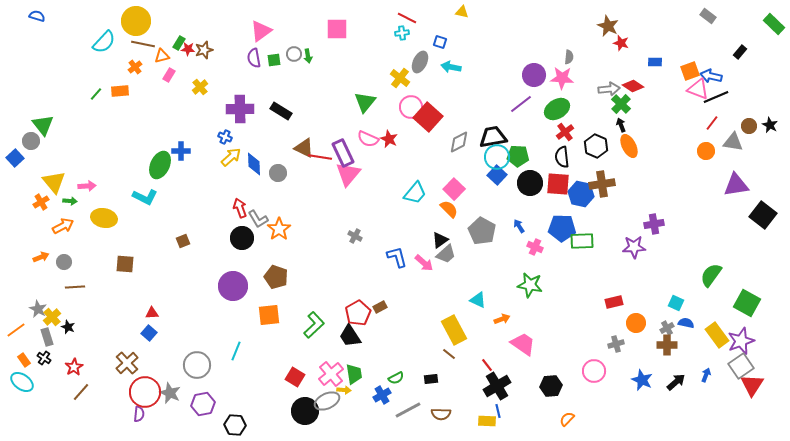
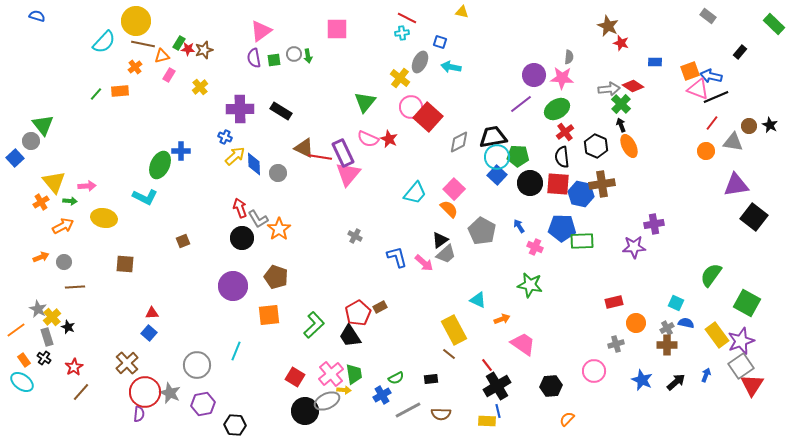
yellow arrow at (231, 157): moved 4 px right, 1 px up
black square at (763, 215): moved 9 px left, 2 px down
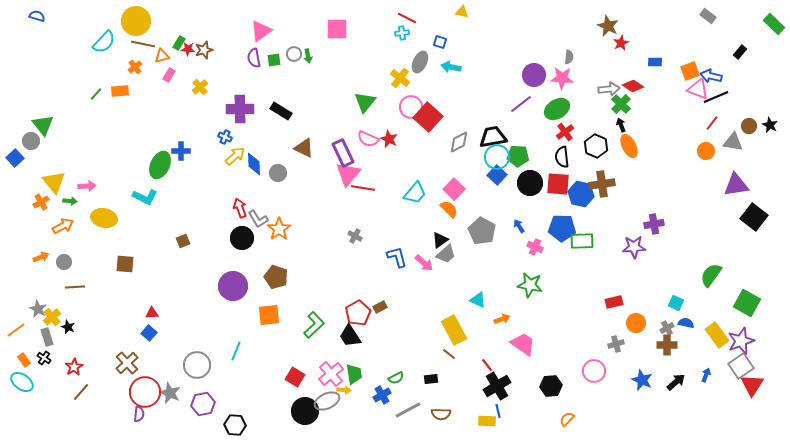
red star at (621, 43): rotated 28 degrees clockwise
red line at (320, 157): moved 43 px right, 31 px down
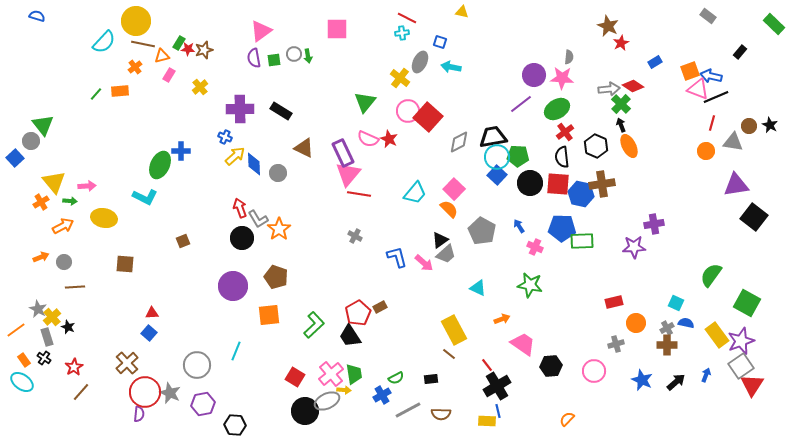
blue rectangle at (655, 62): rotated 32 degrees counterclockwise
pink circle at (411, 107): moved 3 px left, 4 px down
red line at (712, 123): rotated 21 degrees counterclockwise
red line at (363, 188): moved 4 px left, 6 px down
cyan triangle at (478, 300): moved 12 px up
black hexagon at (551, 386): moved 20 px up
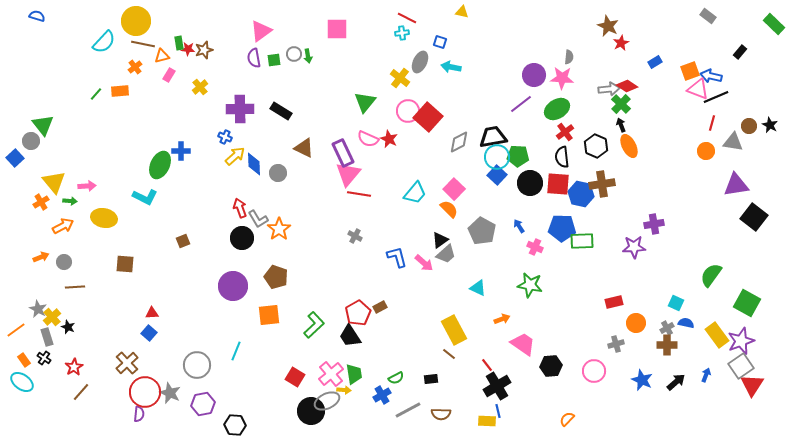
green rectangle at (179, 43): rotated 40 degrees counterclockwise
red diamond at (633, 86): moved 6 px left
black circle at (305, 411): moved 6 px right
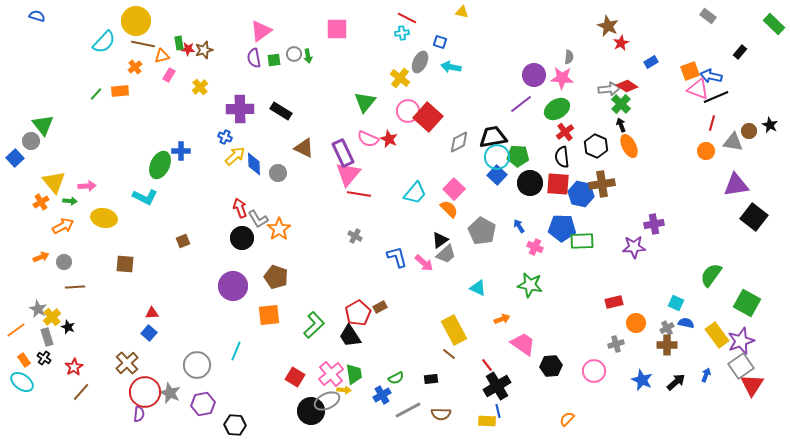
blue rectangle at (655, 62): moved 4 px left
brown circle at (749, 126): moved 5 px down
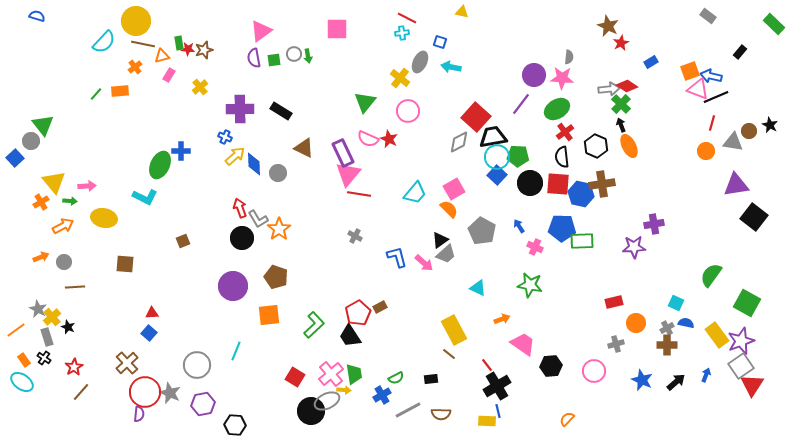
purple line at (521, 104): rotated 15 degrees counterclockwise
red square at (428, 117): moved 48 px right
pink square at (454, 189): rotated 15 degrees clockwise
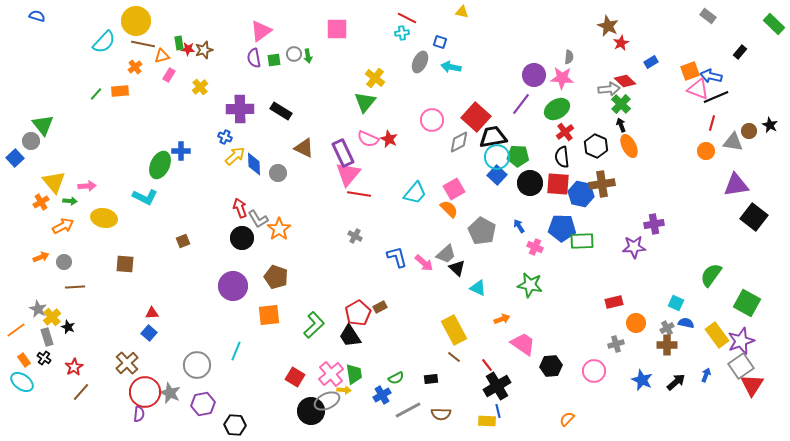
yellow cross at (400, 78): moved 25 px left
red diamond at (627, 86): moved 2 px left, 5 px up; rotated 10 degrees clockwise
pink circle at (408, 111): moved 24 px right, 9 px down
black triangle at (440, 240): moved 17 px right, 28 px down; rotated 42 degrees counterclockwise
brown line at (449, 354): moved 5 px right, 3 px down
